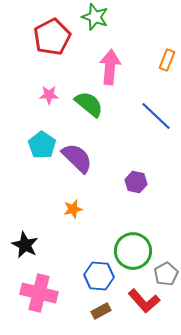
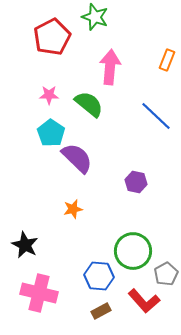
cyan pentagon: moved 9 px right, 12 px up
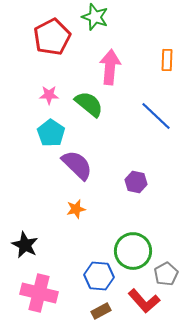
orange rectangle: rotated 20 degrees counterclockwise
purple semicircle: moved 7 px down
orange star: moved 3 px right
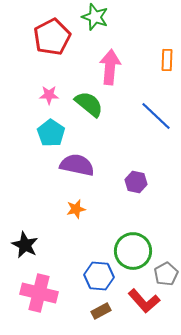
purple semicircle: rotated 32 degrees counterclockwise
